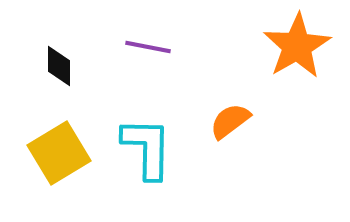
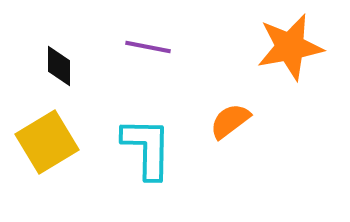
orange star: moved 7 px left, 1 px down; rotated 20 degrees clockwise
yellow square: moved 12 px left, 11 px up
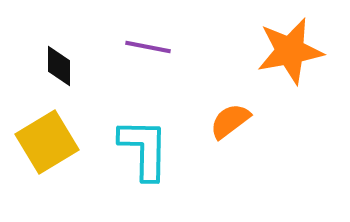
orange star: moved 4 px down
cyan L-shape: moved 3 px left, 1 px down
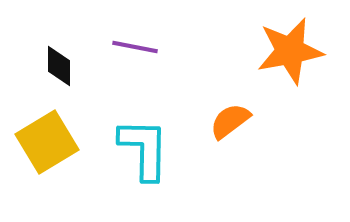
purple line: moved 13 px left
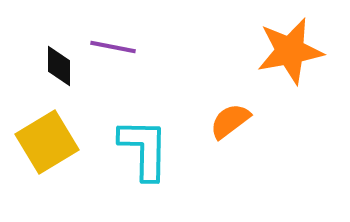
purple line: moved 22 px left
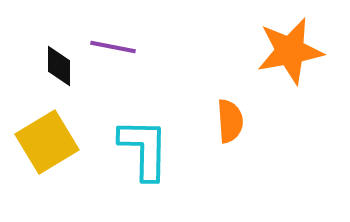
orange semicircle: rotated 123 degrees clockwise
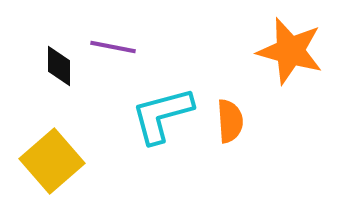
orange star: rotated 26 degrees clockwise
yellow square: moved 5 px right, 19 px down; rotated 10 degrees counterclockwise
cyan L-shape: moved 18 px right, 34 px up; rotated 106 degrees counterclockwise
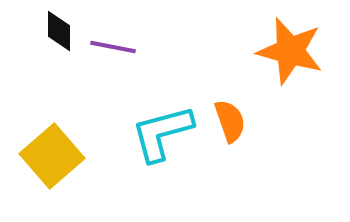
black diamond: moved 35 px up
cyan L-shape: moved 18 px down
orange semicircle: rotated 15 degrees counterclockwise
yellow square: moved 5 px up
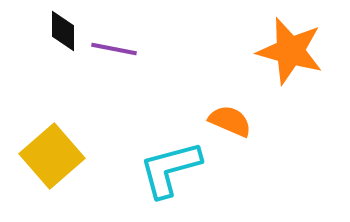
black diamond: moved 4 px right
purple line: moved 1 px right, 2 px down
orange semicircle: rotated 48 degrees counterclockwise
cyan L-shape: moved 8 px right, 36 px down
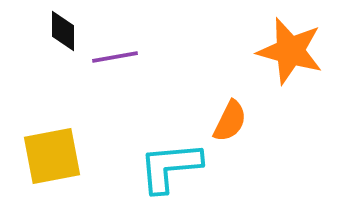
purple line: moved 1 px right, 8 px down; rotated 21 degrees counterclockwise
orange semicircle: rotated 93 degrees clockwise
yellow square: rotated 30 degrees clockwise
cyan L-shape: moved 2 px up; rotated 10 degrees clockwise
